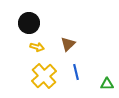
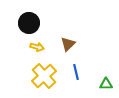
green triangle: moved 1 px left
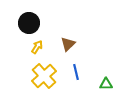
yellow arrow: rotated 72 degrees counterclockwise
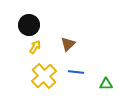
black circle: moved 2 px down
yellow arrow: moved 2 px left
blue line: rotated 70 degrees counterclockwise
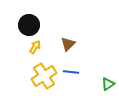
blue line: moved 5 px left
yellow cross: rotated 10 degrees clockwise
green triangle: moved 2 px right; rotated 32 degrees counterclockwise
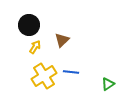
brown triangle: moved 6 px left, 4 px up
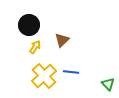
yellow cross: rotated 10 degrees counterclockwise
green triangle: rotated 40 degrees counterclockwise
